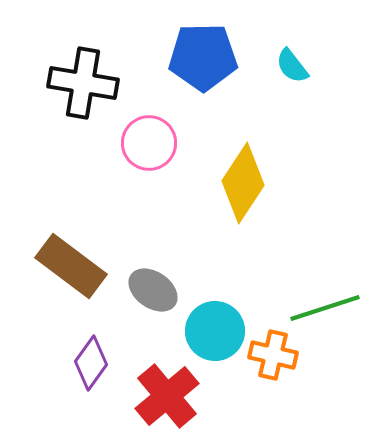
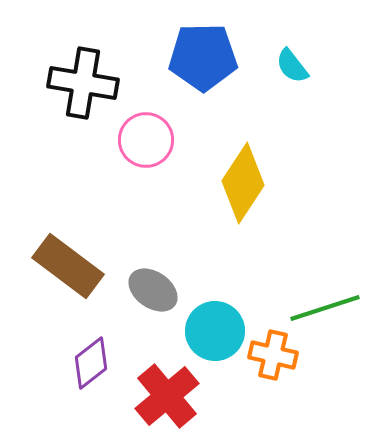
pink circle: moved 3 px left, 3 px up
brown rectangle: moved 3 px left
purple diamond: rotated 16 degrees clockwise
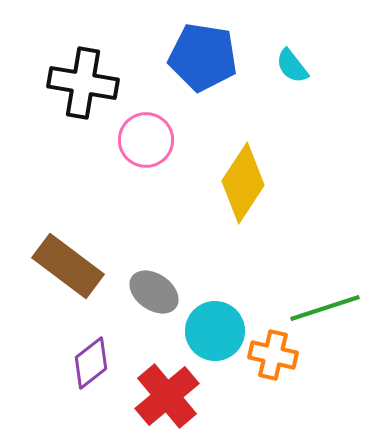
blue pentagon: rotated 10 degrees clockwise
gray ellipse: moved 1 px right, 2 px down
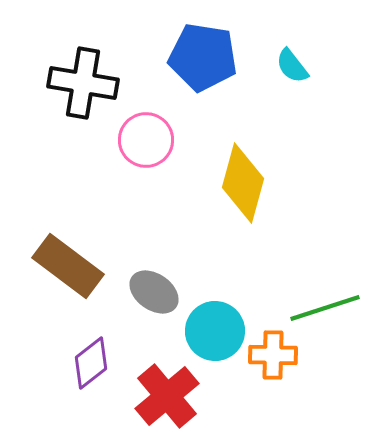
yellow diamond: rotated 18 degrees counterclockwise
orange cross: rotated 12 degrees counterclockwise
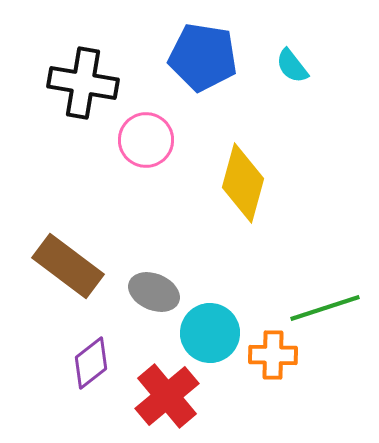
gray ellipse: rotated 12 degrees counterclockwise
cyan circle: moved 5 px left, 2 px down
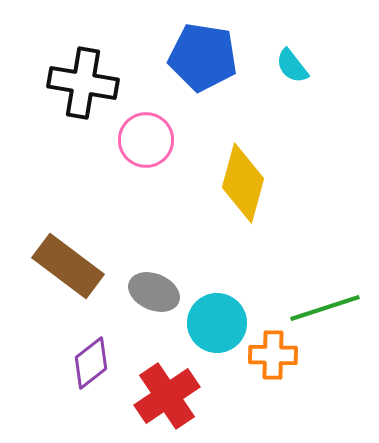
cyan circle: moved 7 px right, 10 px up
red cross: rotated 6 degrees clockwise
